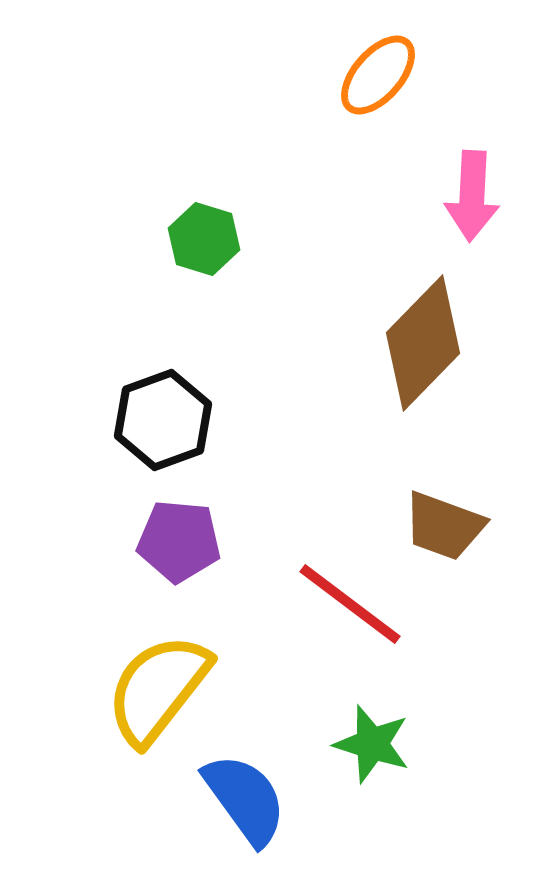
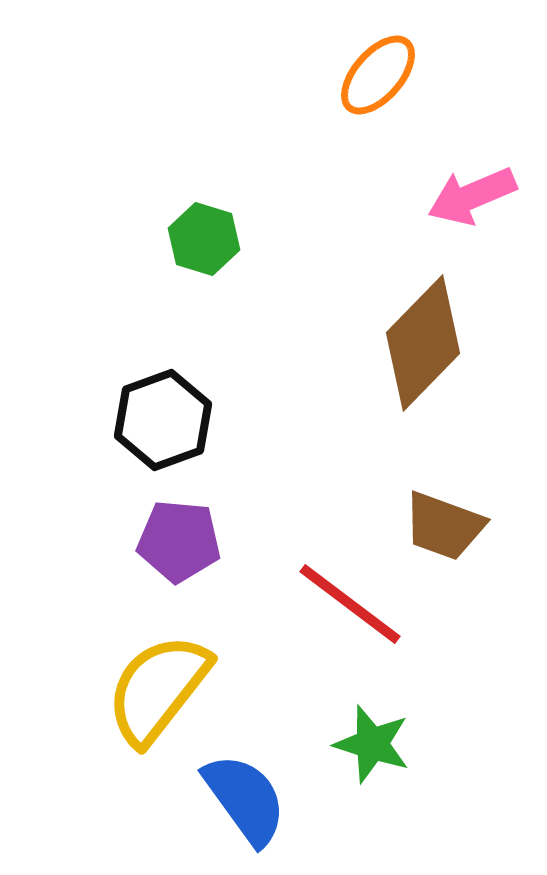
pink arrow: rotated 64 degrees clockwise
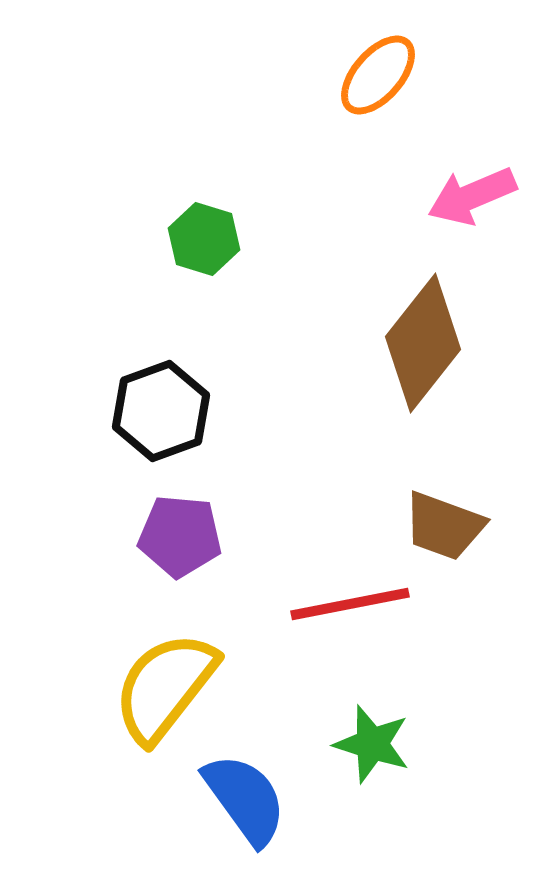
brown diamond: rotated 6 degrees counterclockwise
black hexagon: moved 2 px left, 9 px up
purple pentagon: moved 1 px right, 5 px up
red line: rotated 48 degrees counterclockwise
yellow semicircle: moved 7 px right, 2 px up
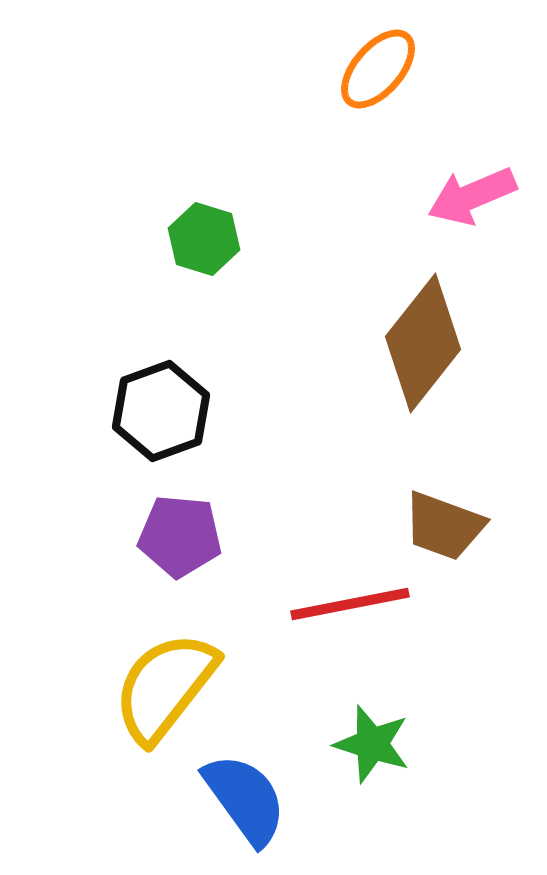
orange ellipse: moved 6 px up
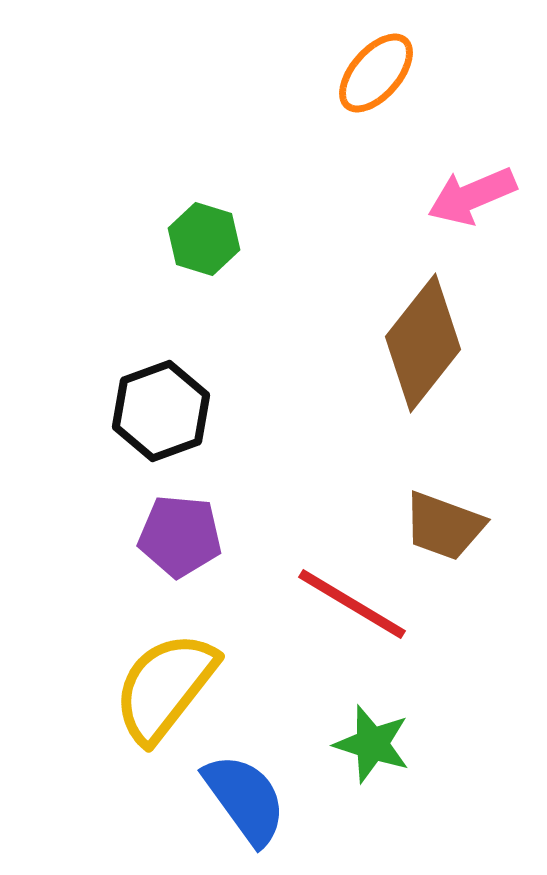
orange ellipse: moved 2 px left, 4 px down
red line: moved 2 px right; rotated 42 degrees clockwise
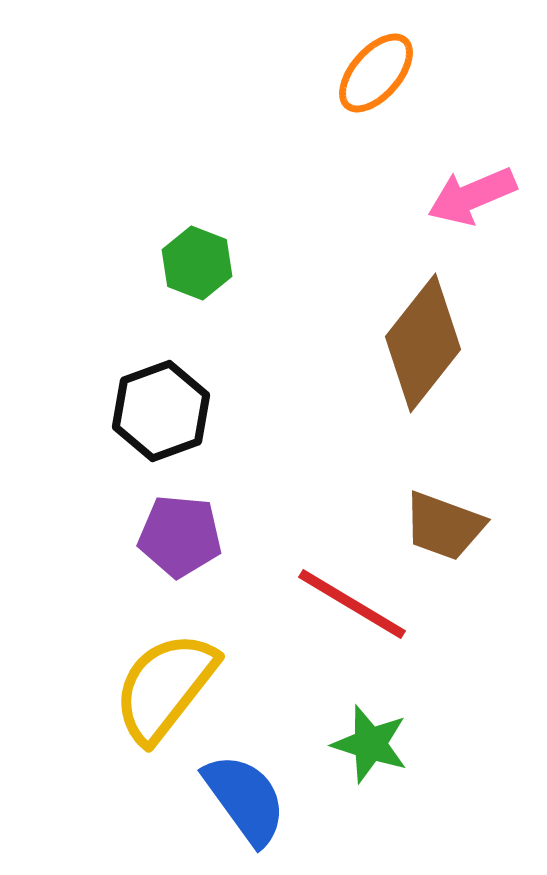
green hexagon: moved 7 px left, 24 px down; rotated 4 degrees clockwise
green star: moved 2 px left
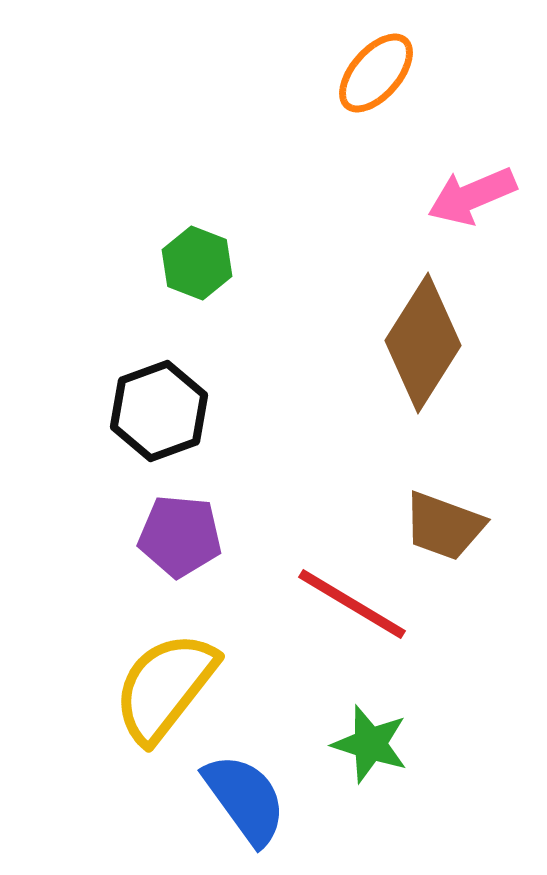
brown diamond: rotated 6 degrees counterclockwise
black hexagon: moved 2 px left
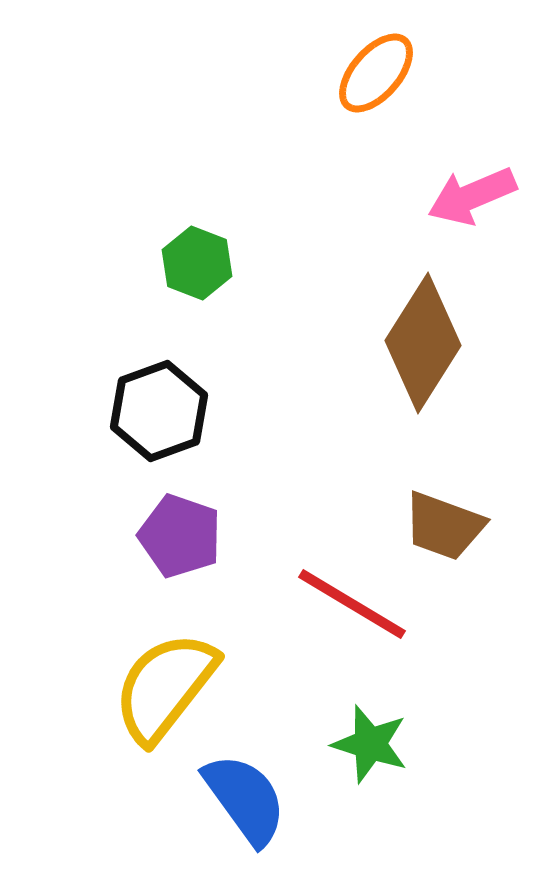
purple pentagon: rotated 14 degrees clockwise
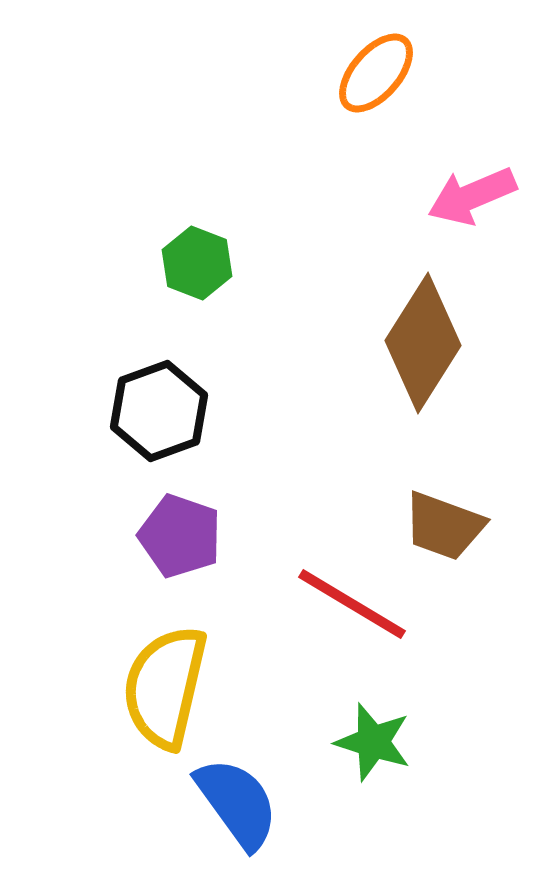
yellow semicircle: rotated 25 degrees counterclockwise
green star: moved 3 px right, 2 px up
blue semicircle: moved 8 px left, 4 px down
